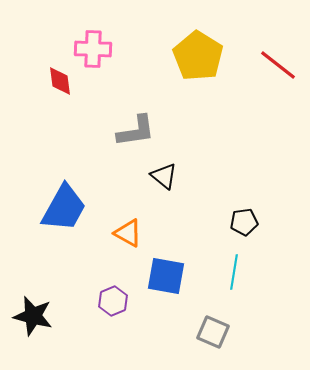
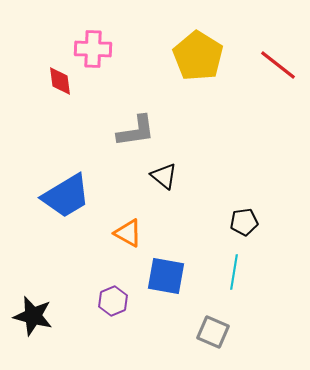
blue trapezoid: moved 2 px right, 12 px up; rotated 30 degrees clockwise
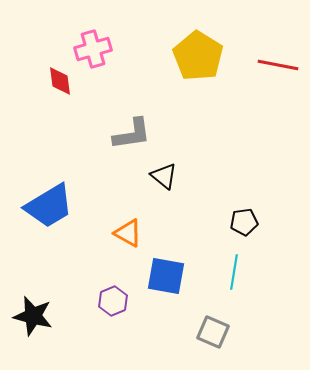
pink cross: rotated 18 degrees counterclockwise
red line: rotated 27 degrees counterclockwise
gray L-shape: moved 4 px left, 3 px down
blue trapezoid: moved 17 px left, 10 px down
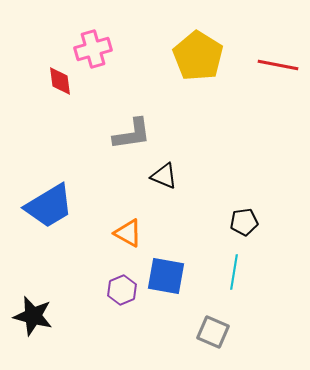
black triangle: rotated 16 degrees counterclockwise
purple hexagon: moved 9 px right, 11 px up
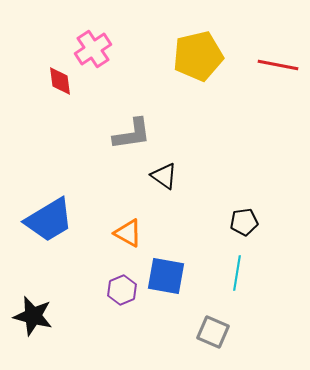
pink cross: rotated 18 degrees counterclockwise
yellow pentagon: rotated 27 degrees clockwise
black triangle: rotated 12 degrees clockwise
blue trapezoid: moved 14 px down
cyan line: moved 3 px right, 1 px down
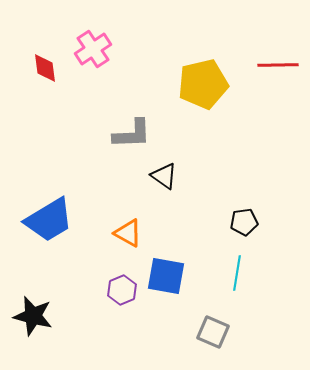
yellow pentagon: moved 5 px right, 28 px down
red line: rotated 12 degrees counterclockwise
red diamond: moved 15 px left, 13 px up
gray L-shape: rotated 6 degrees clockwise
